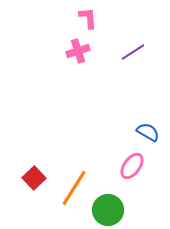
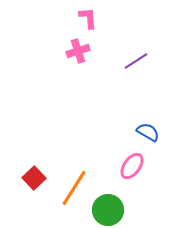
purple line: moved 3 px right, 9 px down
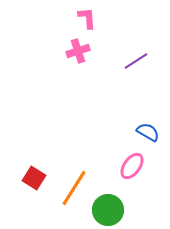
pink L-shape: moved 1 px left
red square: rotated 15 degrees counterclockwise
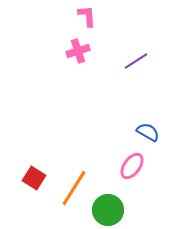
pink L-shape: moved 2 px up
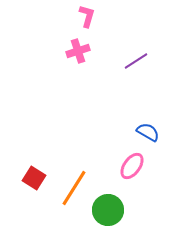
pink L-shape: rotated 20 degrees clockwise
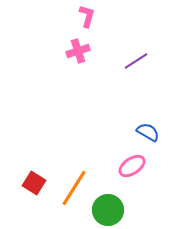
pink ellipse: rotated 20 degrees clockwise
red square: moved 5 px down
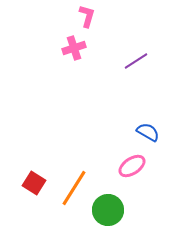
pink cross: moved 4 px left, 3 px up
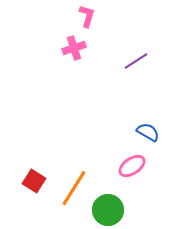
red square: moved 2 px up
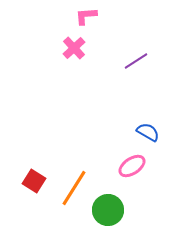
pink L-shape: moved 1 px left; rotated 110 degrees counterclockwise
pink cross: rotated 25 degrees counterclockwise
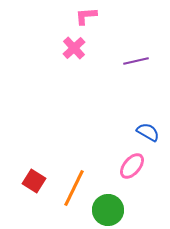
purple line: rotated 20 degrees clockwise
pink ellipse: rotated 16 degrees counterclockwise
orange line: rotated 6 degrees counterclockwise
